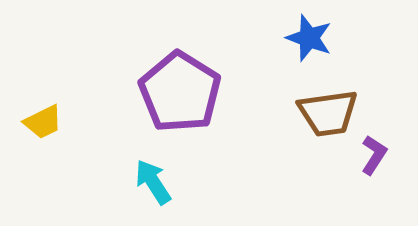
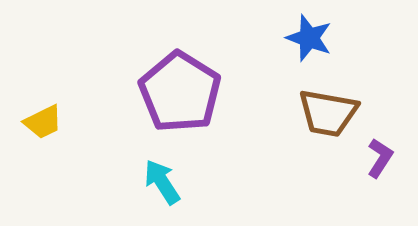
brown trapezoid: rotated 18 degrees clockwise
purple L-shape: moved 6 px right, 3 px down
cyan arrow: moved 9 px right
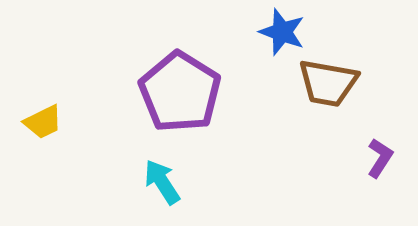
blue star: moved 27 px left, 6 px up
brown trapezoid: moved 30 px up
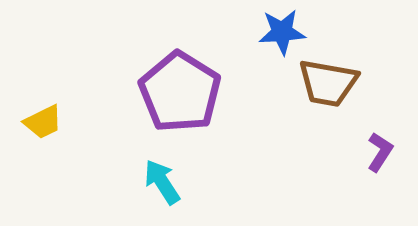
blue star: rotated 24 degrees counterclockwise
purple L-shape: moved 6 px up
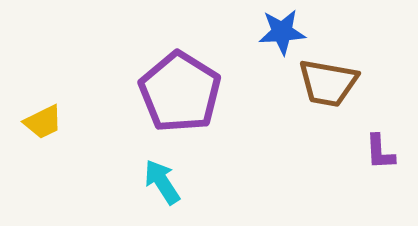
purple L-shape: rotated 144 degrees clockwise
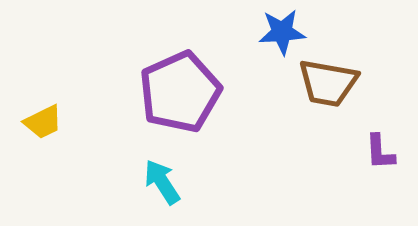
purple pentagon: rotated 16 degrees clockwise
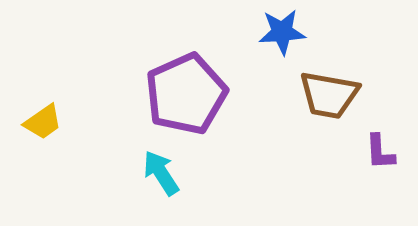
brown trapezoid: moved 1 px right, 12 px down
purple pentagon: moved 6 px right, 2 px down
yellow trapezoid: rotated 9 degrees counterclockwise
cyan arrow: moved 1 px left, 9 px up
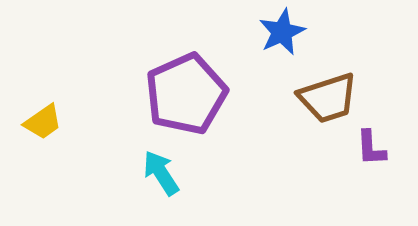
blue star: rotated 21 degrees counterclockwise
brown trapezoid: moved 1 px left, 3 px down; rotated 28 degrees counterclockwise
purple L-shape: moved 9 px left, 4 px up
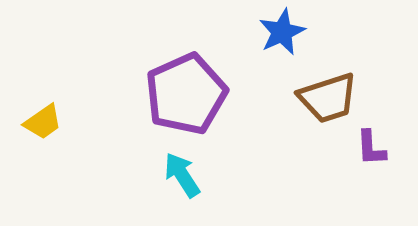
cyan arrow: moved 21 px right, 2 px down
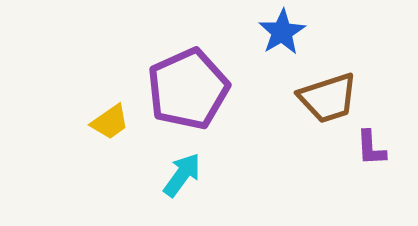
blue star: rotated 6 degrees counterclockwise
purple pentagon: moved 2 px right, 5 px up
yellow trapezoid: moved 67 px right
cyan arrow: rotated 69 degrees clockwise
